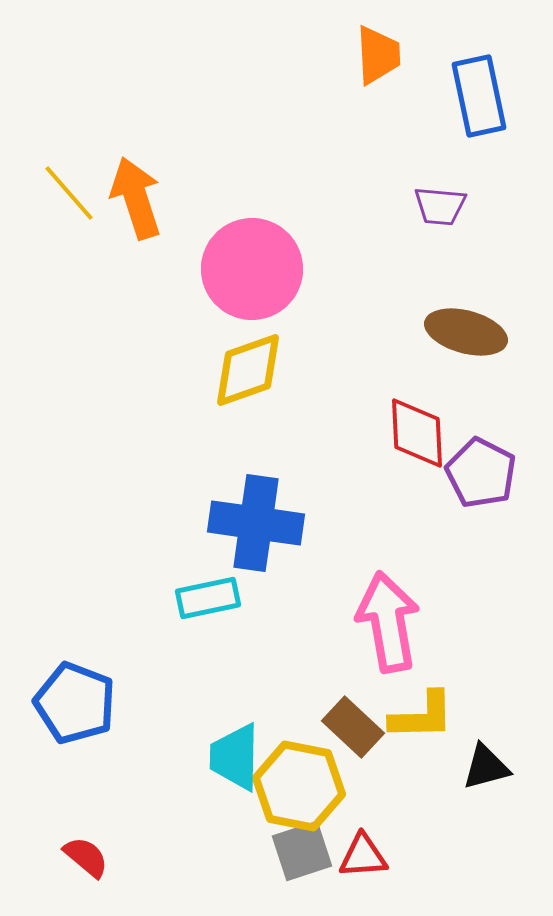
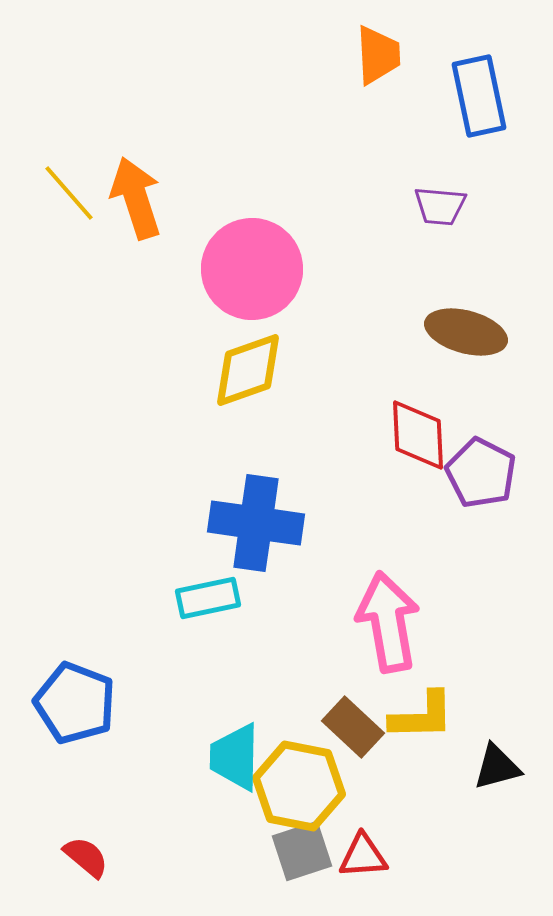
red diamond: moved 1 px right, 2 px down
black triangle: moved 11 px right
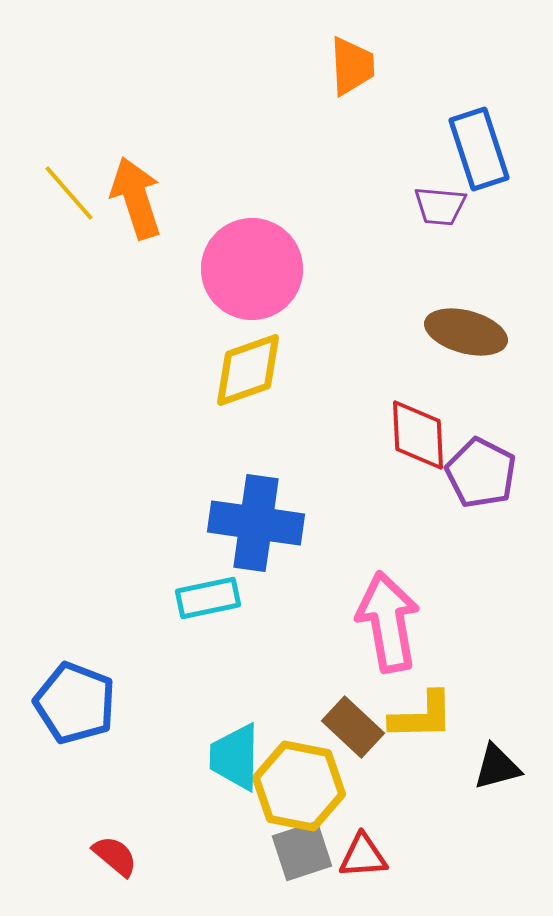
orange trapezoid: moved 26 px left, 11 px down
blue rectangle: moved 53 px down; rotated 6 degrees counterclockwise
red semicircle: moved 29 px right, 1 px up
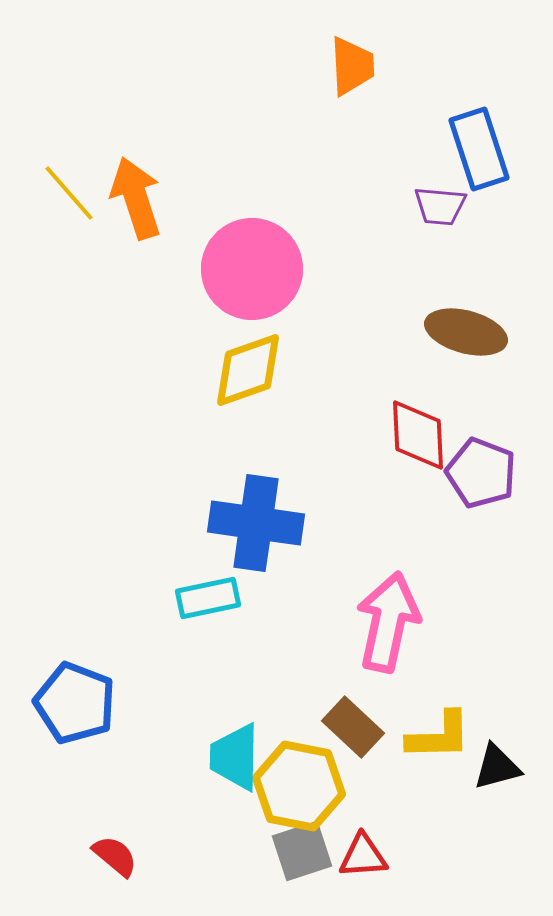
purple pentagon: rotated 6 degrees counterclockwise
pink arrow: rotated 22 degrees clockwise
yellow L-shape: moved 17 px right, 20 px down
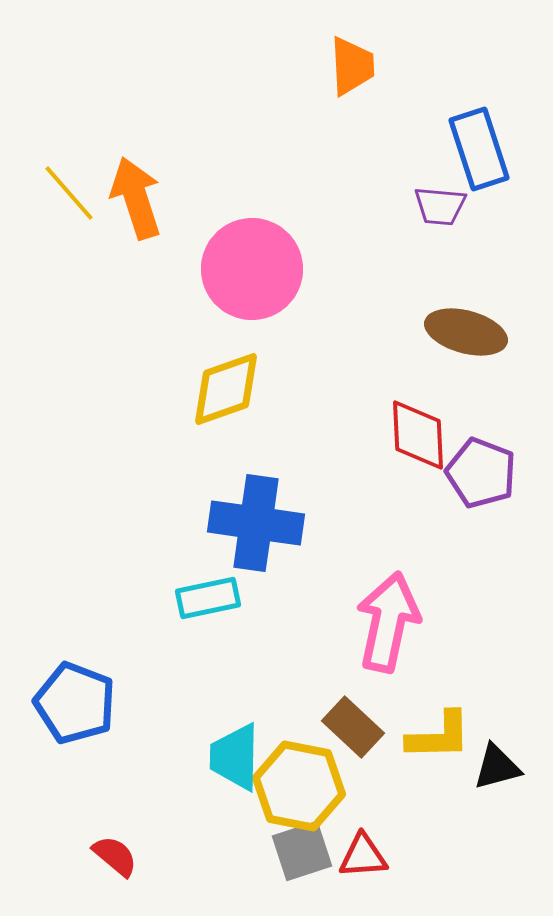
yellow diamond: moved 22 px left, 19 px down
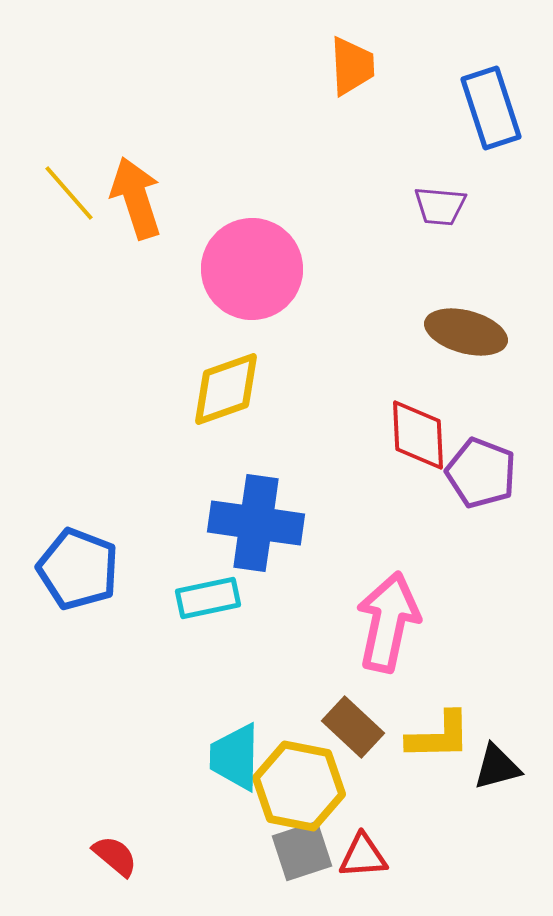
blue rectangle: moved 12 px right, 41 px up
blue pentagon: moved 3 px right, 134 px up
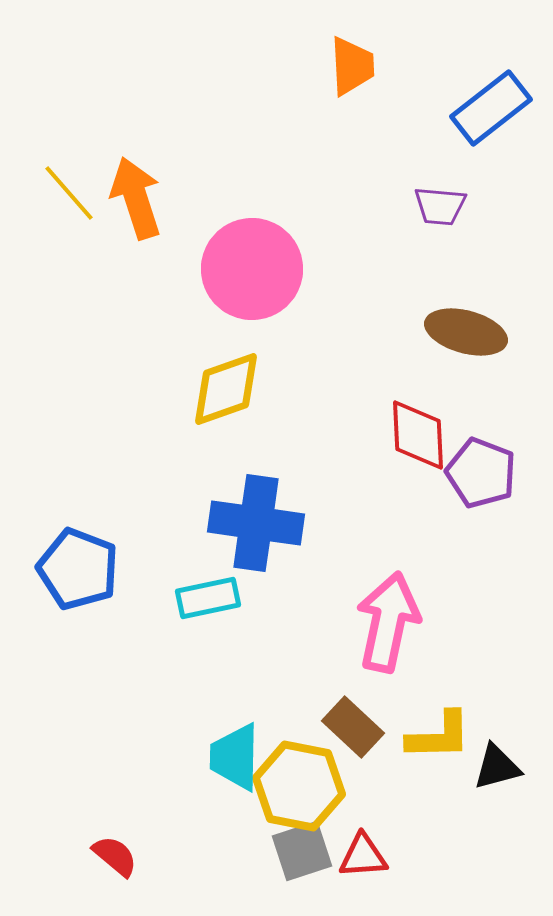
blue rectangle: rotated 70 degrees clockwise
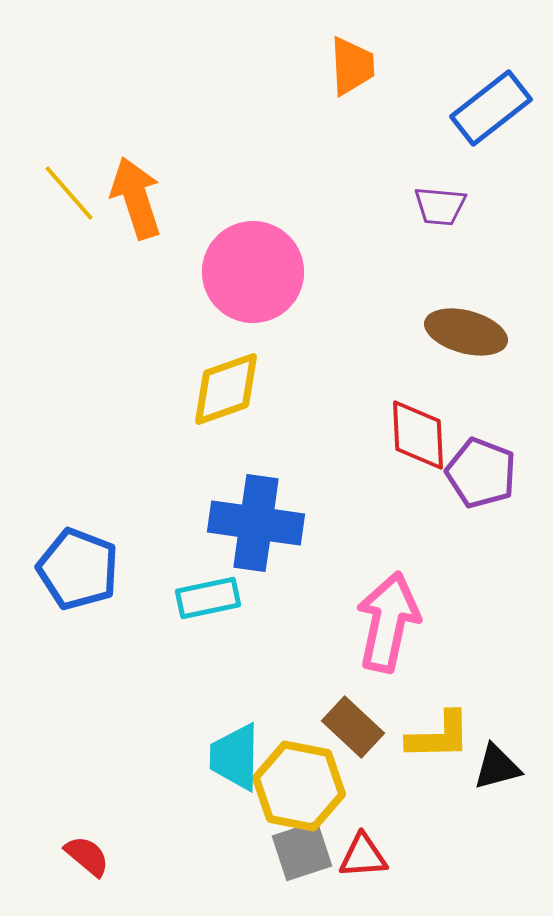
pink circle: moved 1 px right, 3 px down
red semicircle: moved 28 px left
